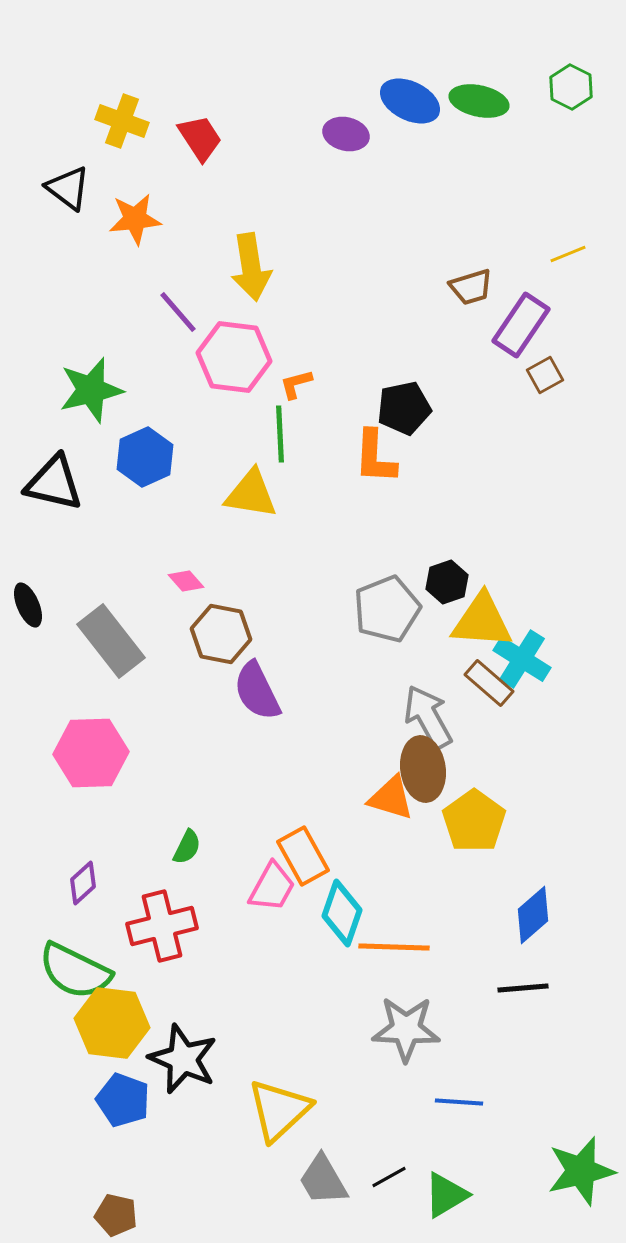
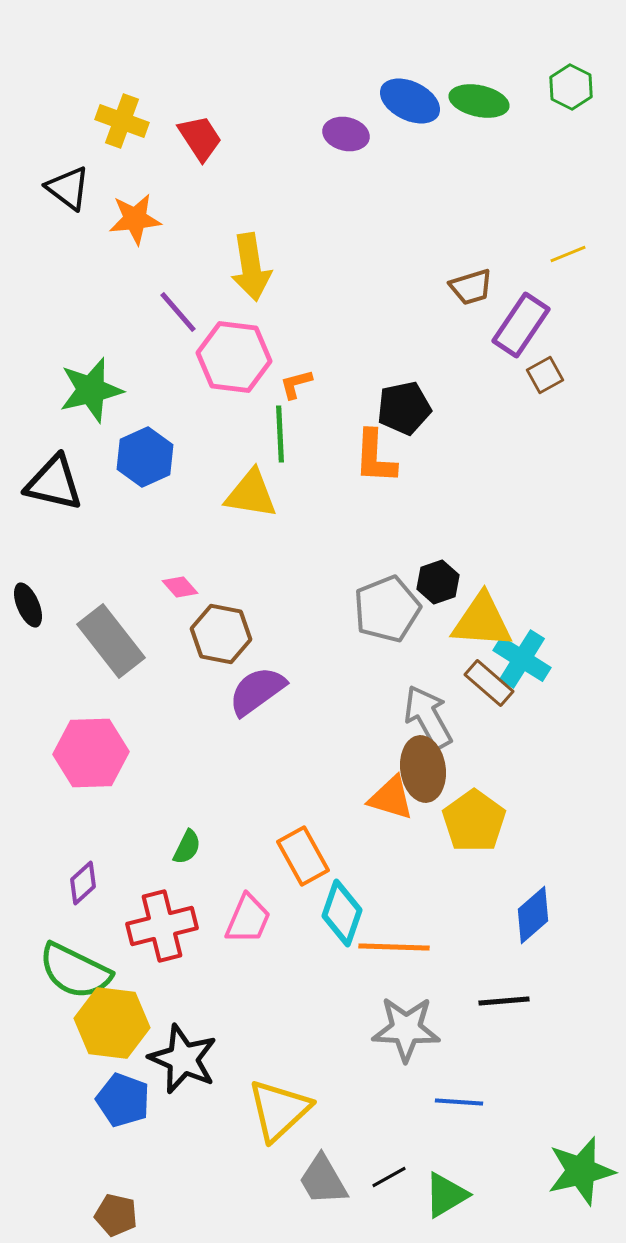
pink diamond at (186, 581): moved 6 px left, 6 px down
black hexagon at (447, 582): moved 9 px left
purple semicircle at (257, 691): rotated 80 degrees clockwise
pink trapezoid at (272, 887): moved 24 px left, 32 px down; rotated 6 degrees counterclockwise
black line at (523, 988): moved 19 px left, 13 px down
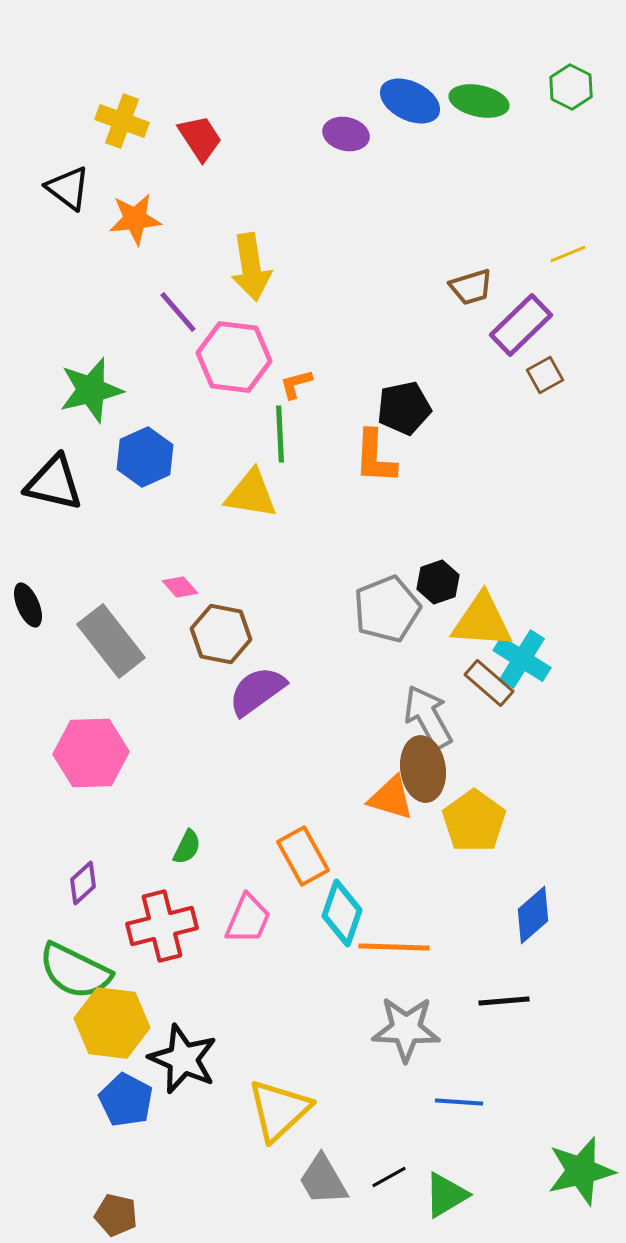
purple rectangle at (521, 325): rotated 12 degrees clockwise
blue pentagon at (123, 1100): moved 3 px right; rotated 8 degrees clockwise
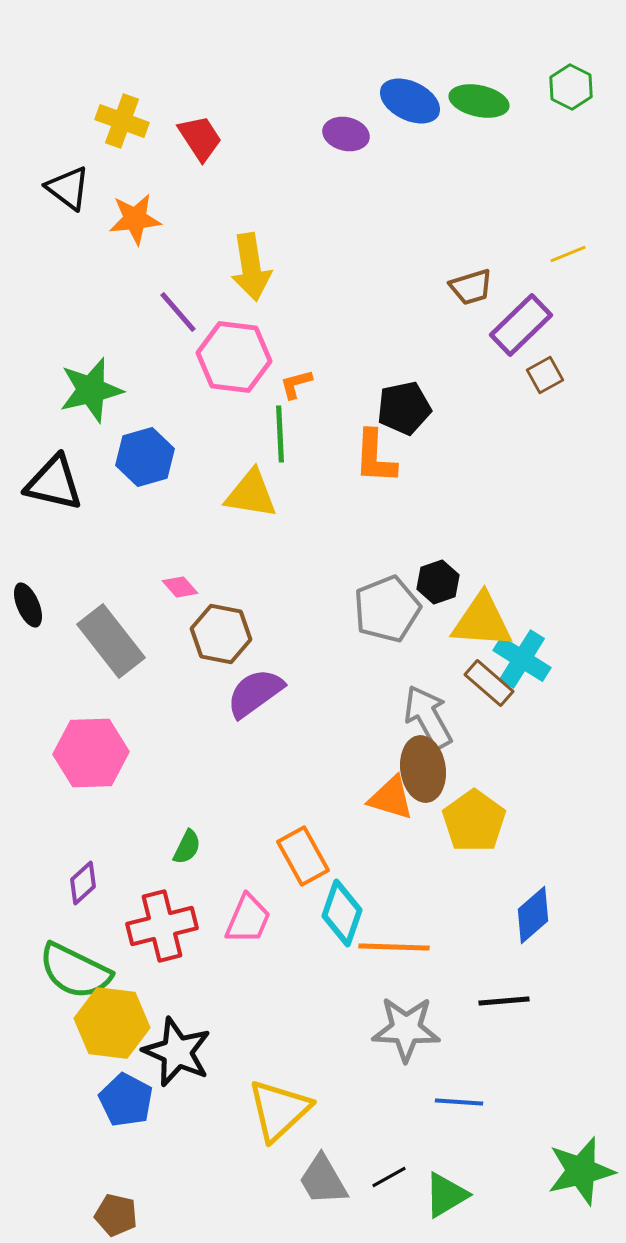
blue hexagon at (145, 457): rotated 8 degrees clockwise
purple semicircle at (257, 691): moved 2 px left, 2 px down
black star at (183, 1059): moved 6 px left, 7 px up
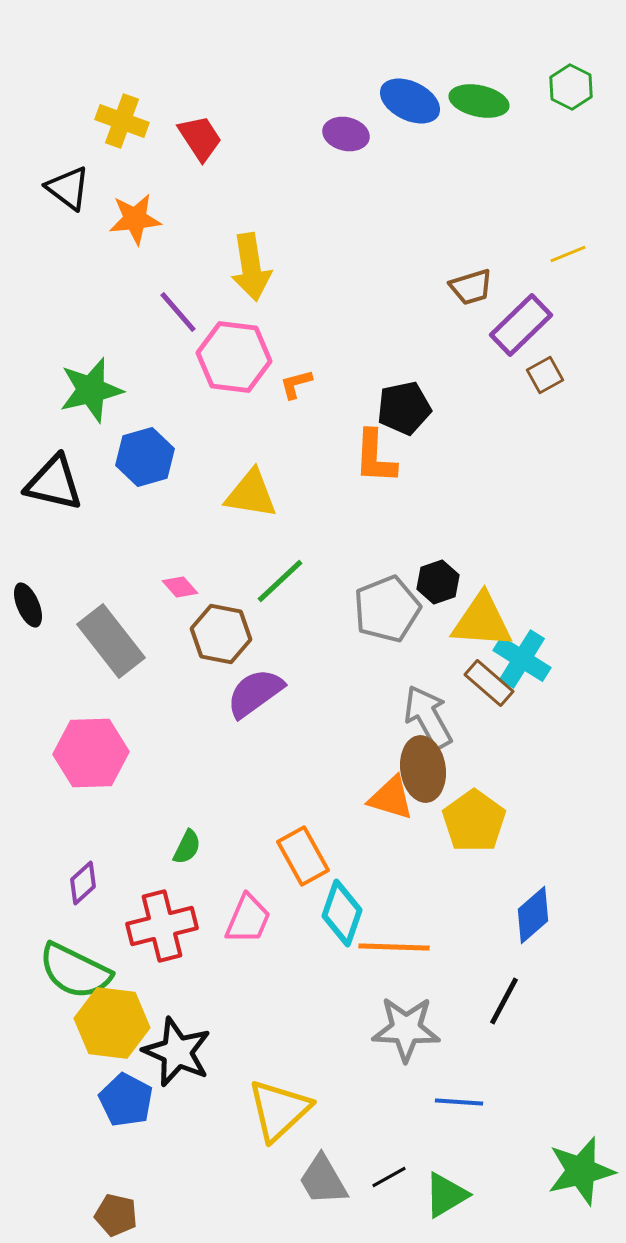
green line at (280, 434): moved 147 px down; rotated 50 degrees clockwise
black line at (504, 1001): rotated 57 degrees counterclockwise
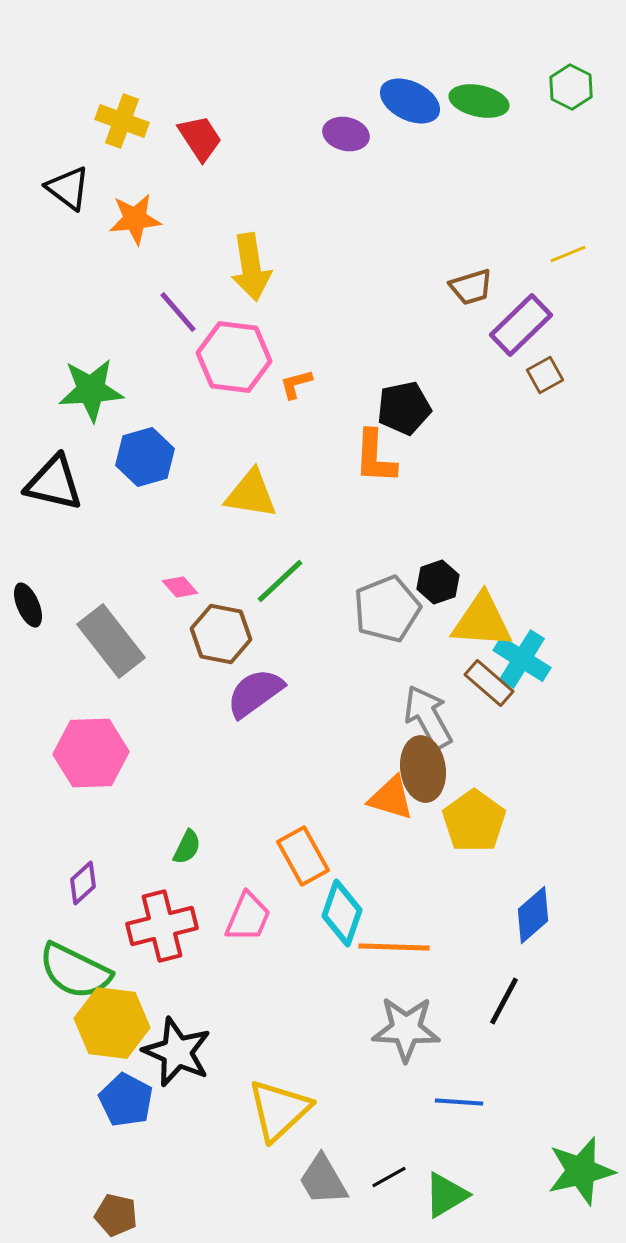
green star at (91, 390): rotated 10 degrees clockwise
pink trapezoid at (248, 919): moved 2 px up
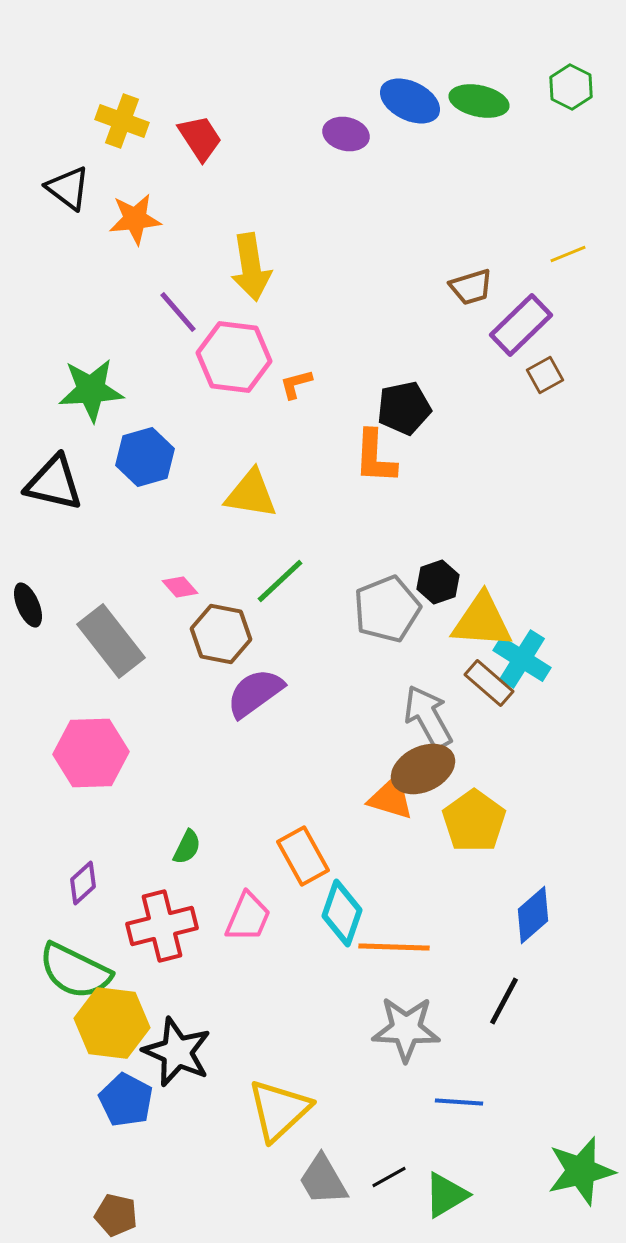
brown ellipse at (423, 769): rotated 72 degrees clockwise
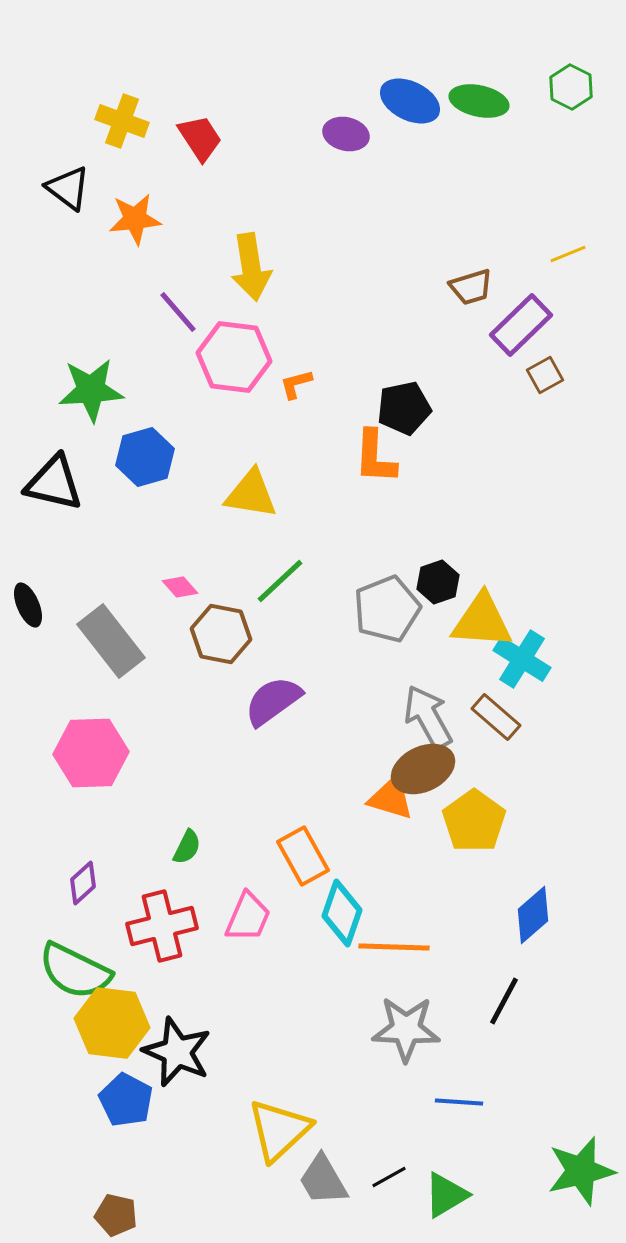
brown rectangle at (489, 683): moved 7 px right, 34 px down
purple semicircle at (255, 693): moved 18 px right, 8 px down
yellow triangle at (279, 1110): moved 20 px down
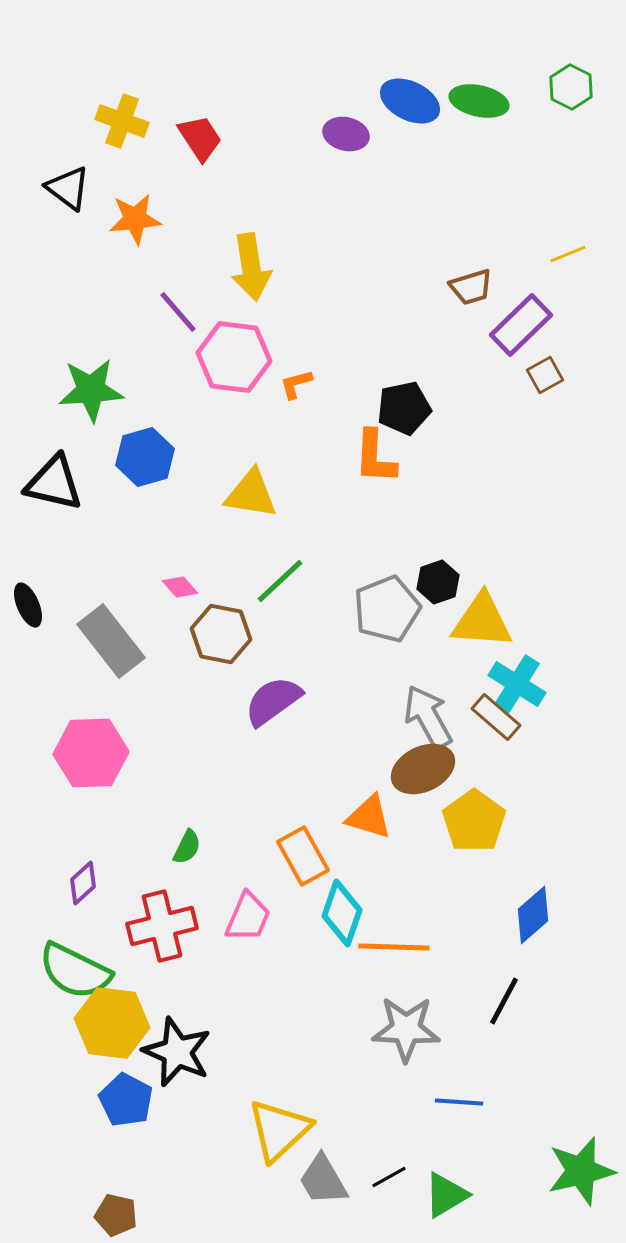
cyan cross at (522, 659): moved 5 px left, 25 px down
orange triangle at (391, 798): moved 22 px left, 19 px down
